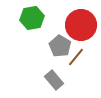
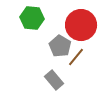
green hexagon: rotated 15 degrees clockwise
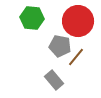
red circle: moved 3 px left, 4 px up
gray pentagon: rotated 20 degrees counterclockwise
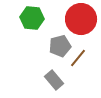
red circle: moved 3 px right, 2 px up
gray pentagon: rotated 25 degrees counterclockwise
brown line: moved 2 px right, 1 px down
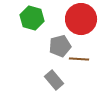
green hexagon: rotated 10 degrees clockwise
brown line: moved 1 px right, 1 px down; rotated 54 degrees clockwise
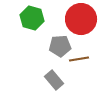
gray pentagon: rotated 10 degrees clockwise
brown line: rotated 12 degrees counterclockwise
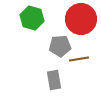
gray rectangle: rotated 30 degrees clockwise
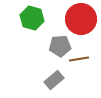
gray rectangle: rotated 60 degrees clockwise
